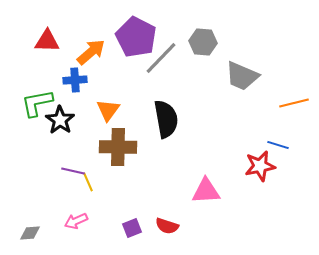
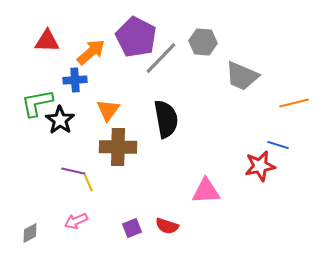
gray diamond: rotated 25 degrees counterclockwise
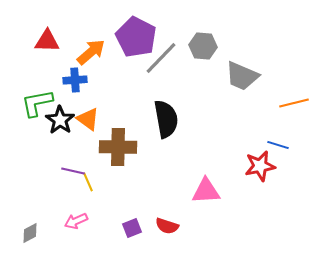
gray hexagon: moved 4 px down
orange triangle: moved 20 px left, 9 px down; rotated 30 degrees counterclockwise
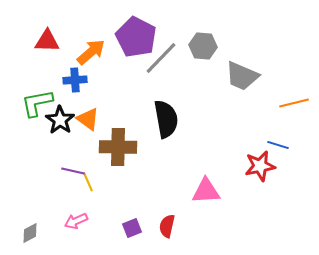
red semicircle: rotated 85 degrees clockwise
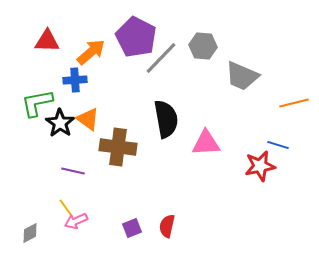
black star: moved 3 px down
brown cross: rotated 6 degrees clockwise
yellow line: moved 22 px left, 26 px down; rotated 12 degrees counterclockwise
pink triangle: moved 48 px up
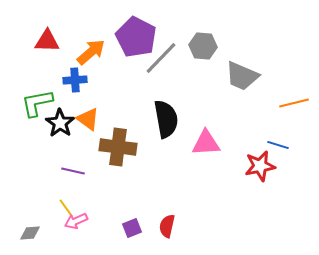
gray diamond: rotated 25 degrees clockwise
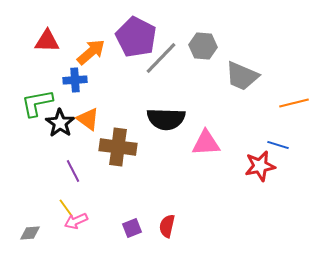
black semicircle: rotated 102 degrees clockwise
purple line: rotated 50 degrees clockwise
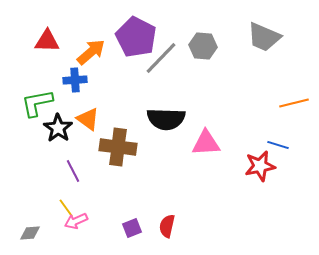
gray trapezoid: moved 22 px right, 39 px up
black star: moved 2 px left, 5 px down
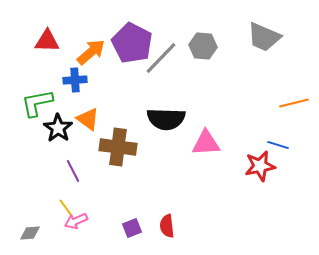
purple pentagon: moved 4 px left, 6 px down
red semicircle: rotated 20 degrees counterclockwise
